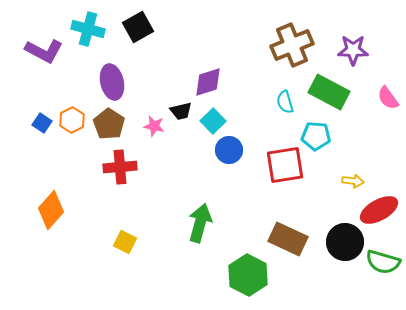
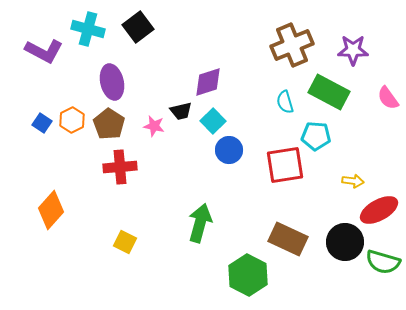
black square: rotated 8 degrees counterclockwise
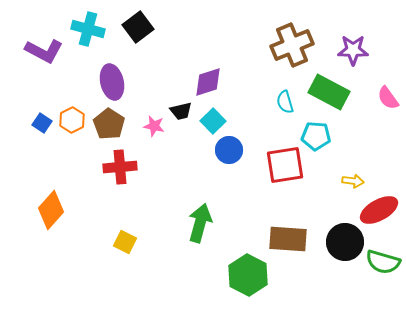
brown rectangle: rotated 21 degrees counterclockwise
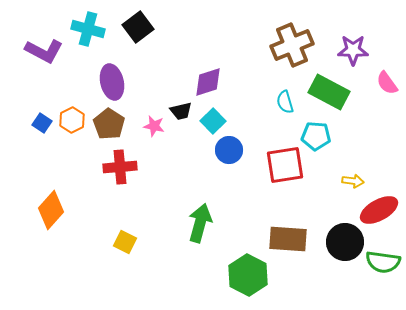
pink semicircle: moved 1 px left, 15 px up
green semicircle: rotated 8 degrees counterclockwise
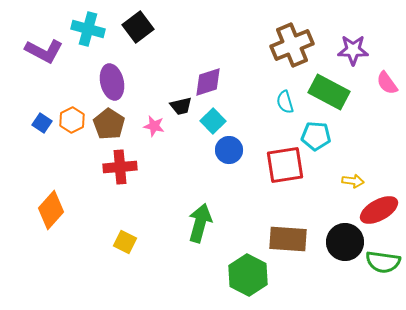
black trapezoid: moved 5 px up
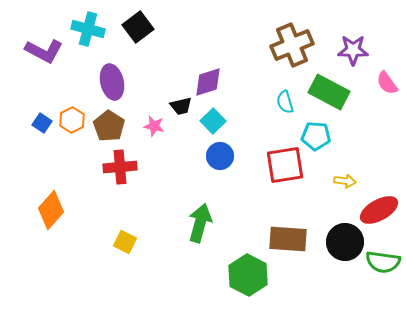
brown pentagon: moved 2 px down
blue circle: moved 9 px left, 6 px down
yellow arrow: moved 8 px left
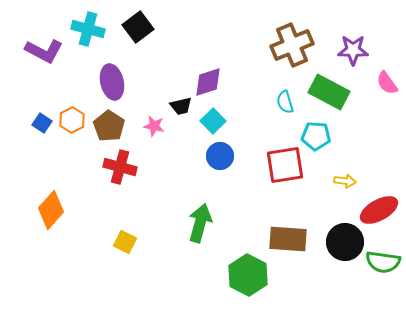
red cross: rotated 20 degrees clockwise
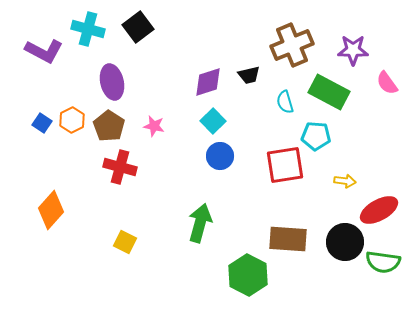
black trapezoid: moved 68 px right, 31 px up
